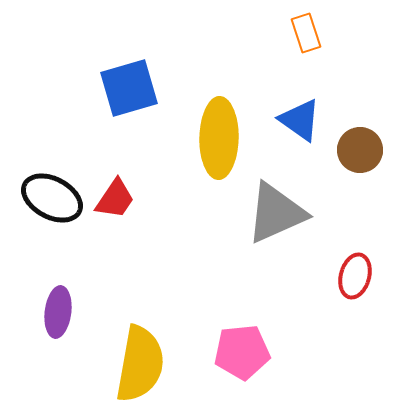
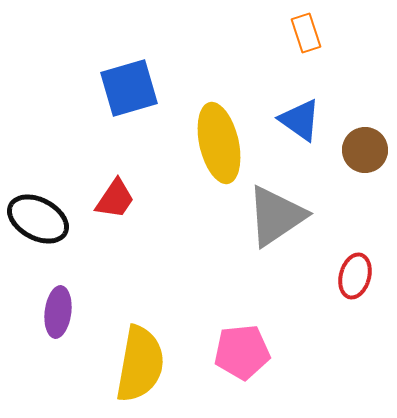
yellow ellipse: moved 5 px down; rotated 14 degrees counterclockwise
brown circle: moved 5 px right
black ellipse: moved 14 px left, 21 px down
gray triangle: moved 3 px down; rotated 10 degrees counterclockwise
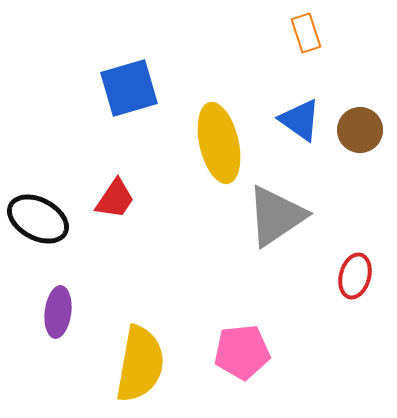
brown circle: moved 5 px left, 20 px up
